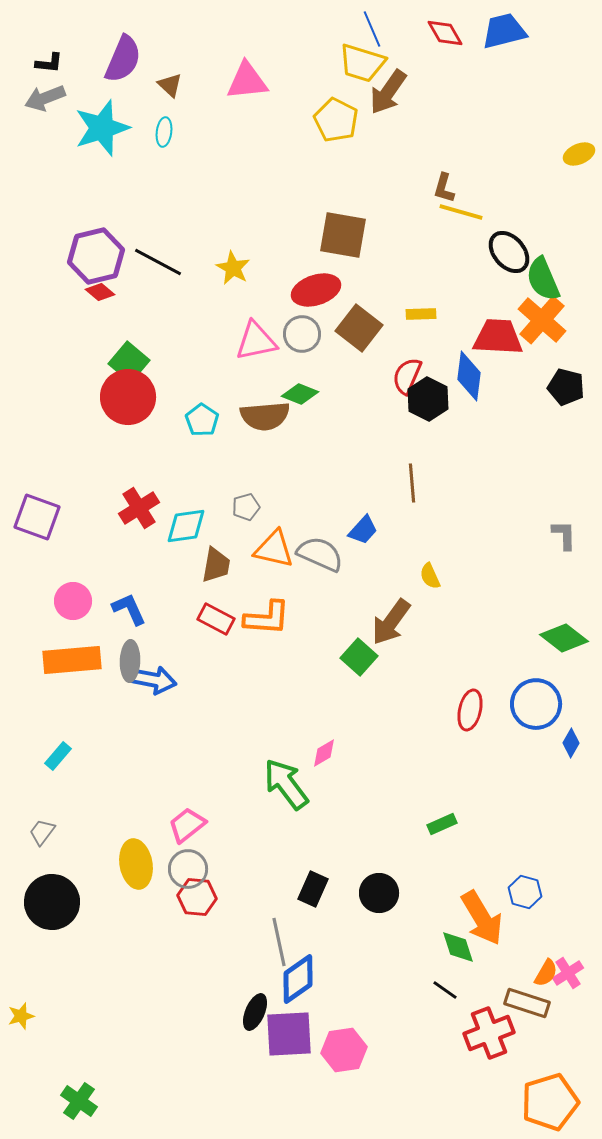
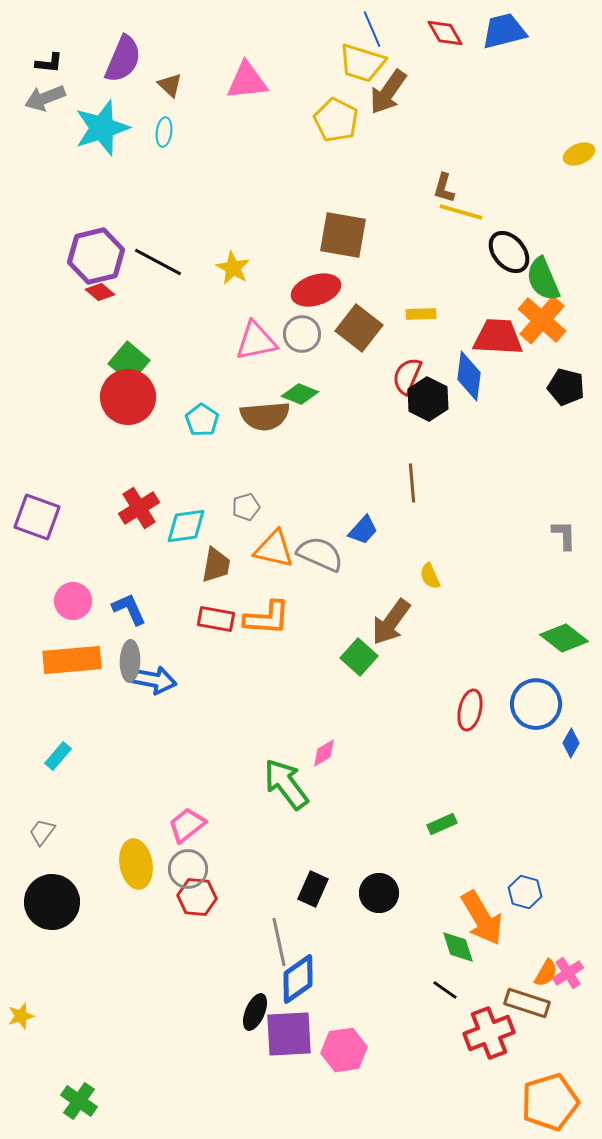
red rectangle at (216, 619): rotated 18 degrees counterclockwise
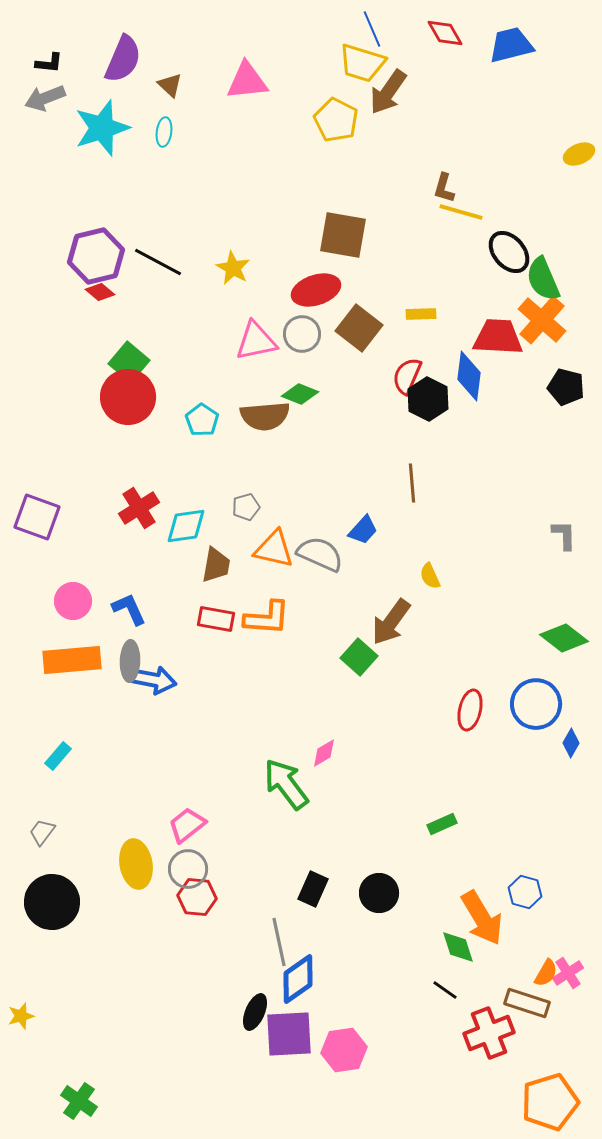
blue trapezoid at (504, 31): moved 7 px right, 14 px down
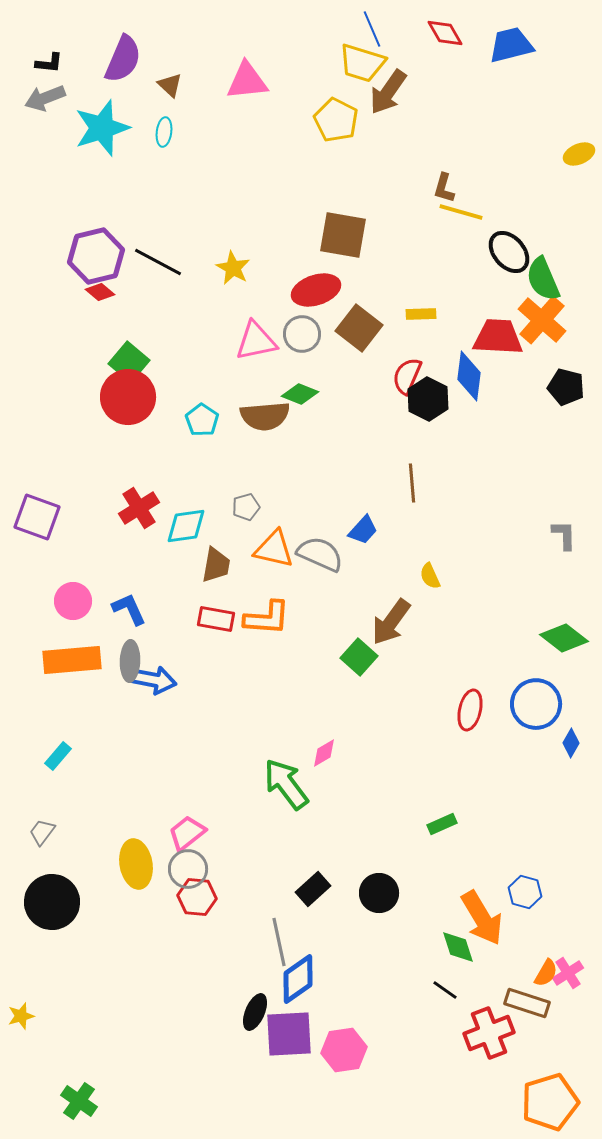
pink trapezoid at (187, 825): moved 8 px down
black rectangle at (313, 889): rotated 24 degrees clockwise
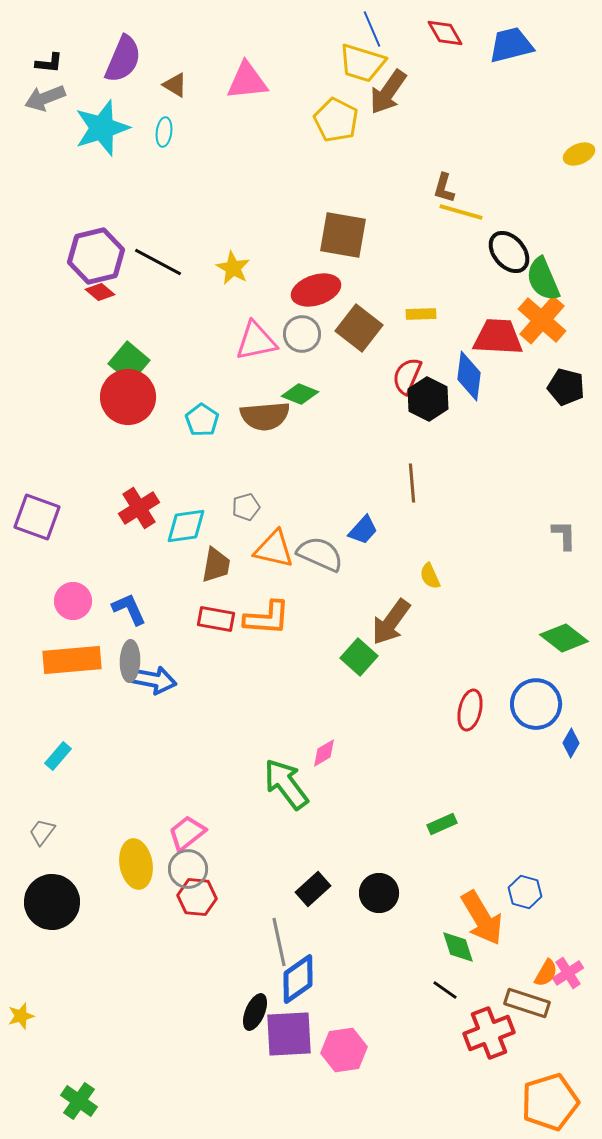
brown triangle at (170, 85): moved 5 px right; rotated 12 degrees counterclockwise
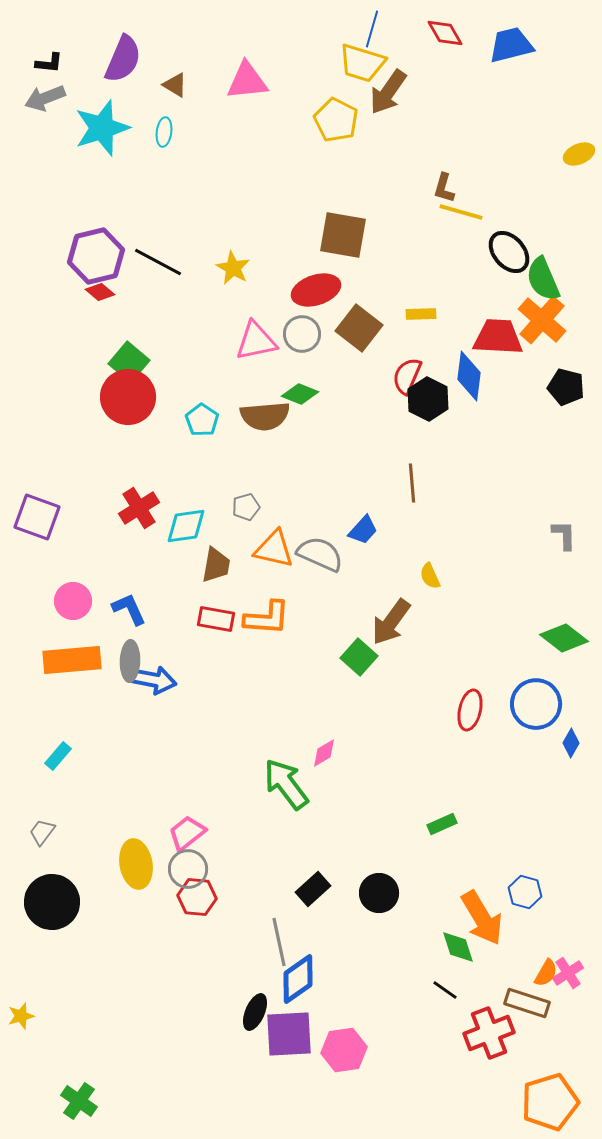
blue line at (372, 29): rotated 39 degrees clockwise
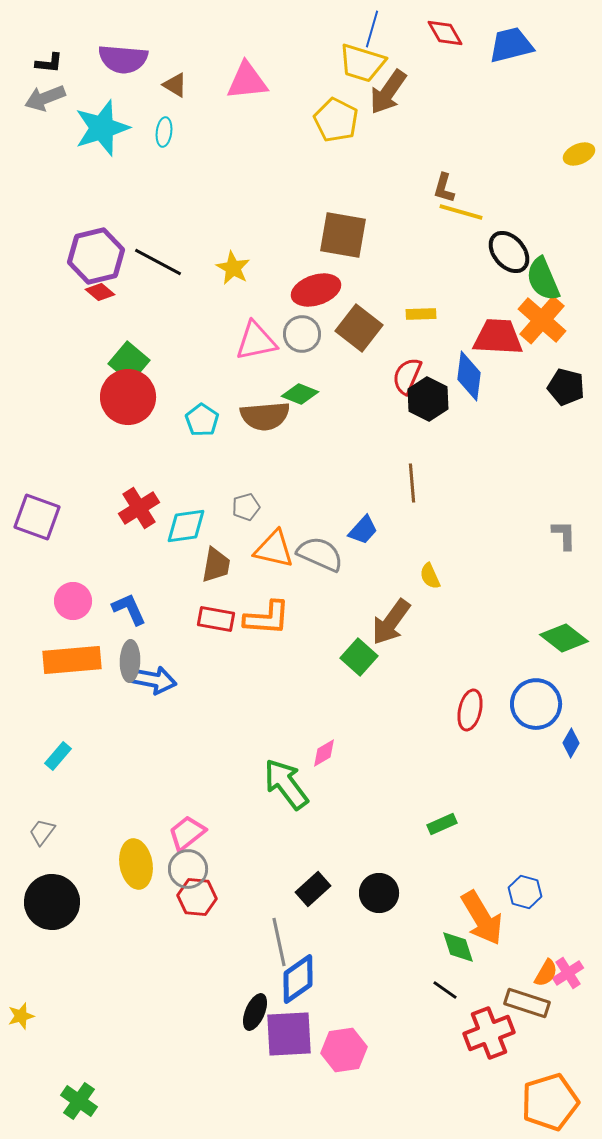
purple semicircle at (123, 59): rotated 72 degrees clockwise
